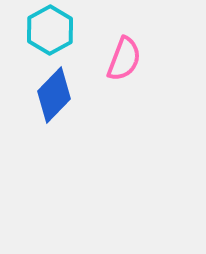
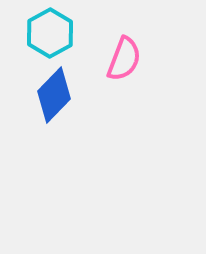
cyan hexagon: moved 3 px down
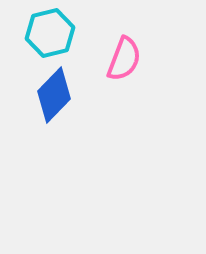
cyan hexagon: rotated 15 degrees clockwise
